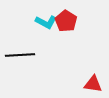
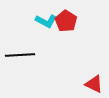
cyan L-shape: moved 1 px up
red triangle: moved 1 px right; rotated 18 degrees clockwise
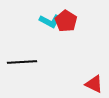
cyan L-shape: moved 4 px right
black line: moved 2 px right, 7 px down
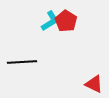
cyan L-shape: rotated 60 degrees counterclockwise
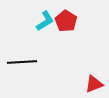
cyan L-shape: moved 5 px left
red triangle: rotated 48 degrees counterclockwise
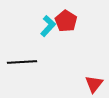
cyan L-shape: moved 3 px right, 5 px down; rotated 15 degrees counterclockwise
red triangle: rotated 30 degrees counterclockwise
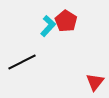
black line: rotated 24 degrees counterclockwise
red triangle: moved 1 px right, 2 px up
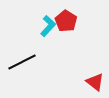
red triangle: rotated 30 degrees counterclockwise
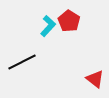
red pentagon: moved 3 px right
red triangle: moved 3 px up
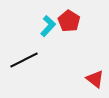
black line: moved 2 px right, 2 px up
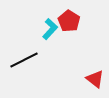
cyan L-shape: moved 2 px right, 3 px down
